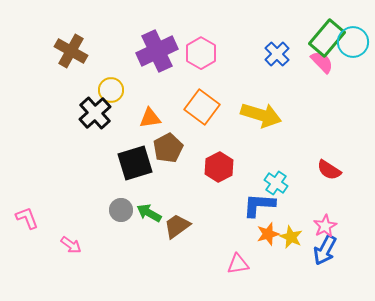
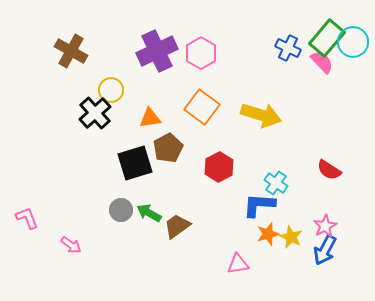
blue cross: moved 11 px right, 6 px up; rotated 20 degrees counterclockwise
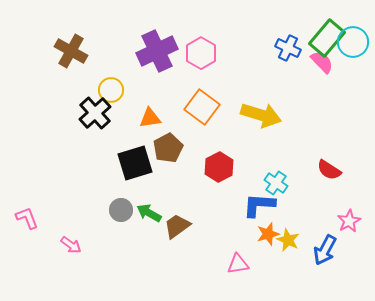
pink star: moved 24 px right, 5 px up
yellow star: moved 3 px left, 3 px down
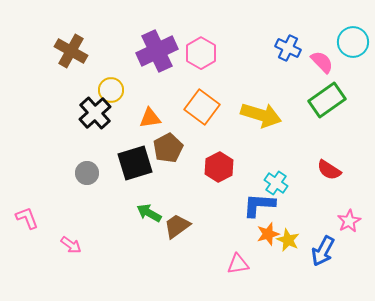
green rectangle: moved 62 px down; rotated 15 degrees clockwise
gray circle: moved 34 px left, 37 px up
blue arrow: moved 2 px left, 1 px down
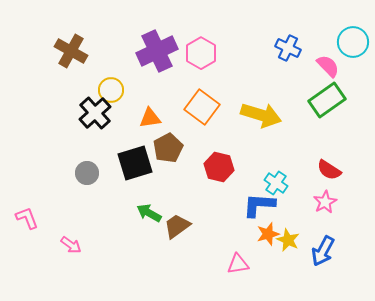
pink semicircle: moved 6 px right, 4 px down
red hexagon: rotated 20 degrees counterclockwise
pink star: moved 24 px left, 19 px up
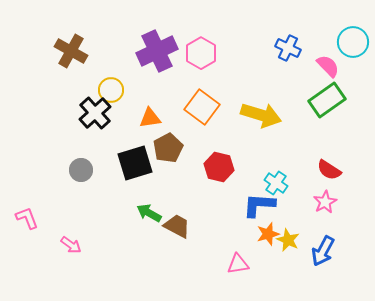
gray circle: moved 6 px left, 3 px up
brown trapezoid: rotated 64 degrees clockwise
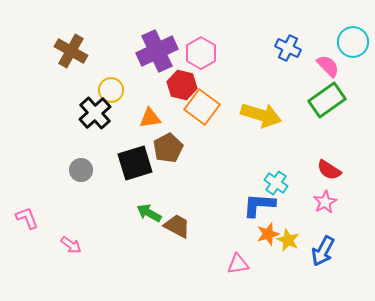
red hexagon: moved 37 px left, 82 px up
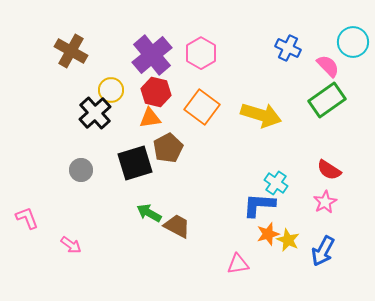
purple cross: moved 5 px left, 4 px down; rotated 15 degrees counterclockwise
red hexagon: moved 26 px left, 7 px down
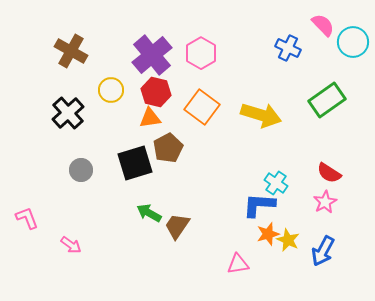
pink semicircle: moved 5 px left, 41 px up
black cross: moved 27 px left
red semicircle: moved 3 px down
brown trapezoid: rotated 84 degrees counterclockwise
